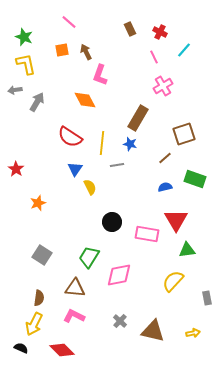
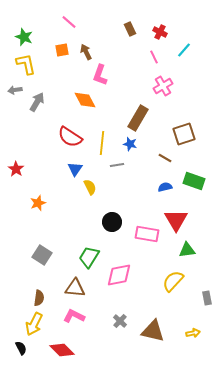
brown line at (165, 158): rotated 72 degrees clockwise
green rectangle at (195, 179): moved 1 px left, 2 px down
black semicircle at (21, 348): rotated 40 degrees clockwise
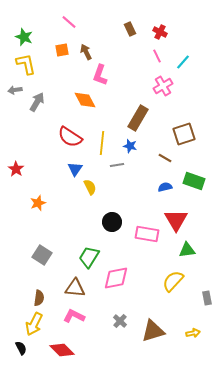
cyan line at (184, 50): moved 1 px left, 12 px down
pink line at (154, 57): moved 3 px right, 1 px up
blue star at (130, 144): moved 2 px down
pink diamond at (119, 275): moved 3 px left, 3 px down
brown triangle at (153, 331): rotated 30 degrees counterclockwise
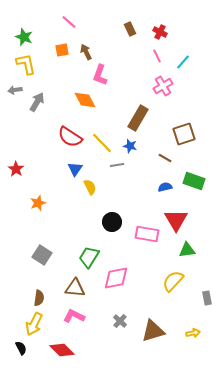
yellow line at (102, 143): rotated 50 degrees counterclockwise
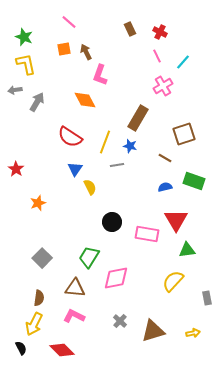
orange square at (62, 50): moved 2 px right, 1 px up
yellow line at (102, 143): moved 3 px right, 1 px up; rotated 65 degrees clockwise
gray square at (42, 255): moved 3 px down; rotated 12 degrees clockwise
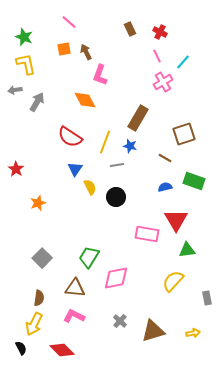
pink cross at (163, 86): moved 4 px up
black circle at (112, 222): moved 4 px right, 25 px up
